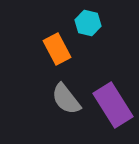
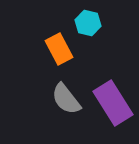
orange rectangle: moved 2 px right
purple rectangle: moved 2 px up
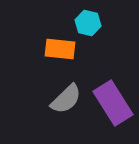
orange rectangle: moved 1 px right; rotated 56 degrees counterclockwise
gray semicircle: rotated 96 degrees counterclockwise
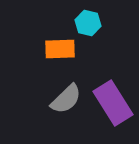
orange rectangle: rotated 8 degrees counterclockwise
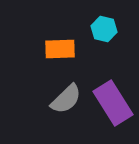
cyan hexagon: moved 16 px right, 6 px down
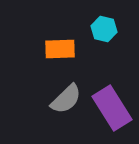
purple rectangle: moved 1 px left, 5 px down
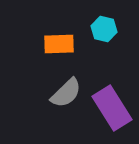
orange rectangle: moved 1 px left, 5 px up
gray semicircle: moved 6 px up
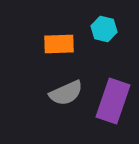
gray semicircle: rotated 20 degrees clockwise
purple rectangle: moved 1 px right, 7 px up; rotated 51 degrees clockwise
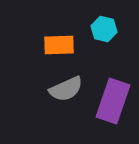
orange rectangle: moved 1 px down
gray semicircle: moved 4 px up
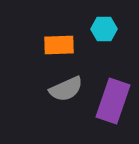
cyan hexagon: rotated 15 degrees counterclockwise
